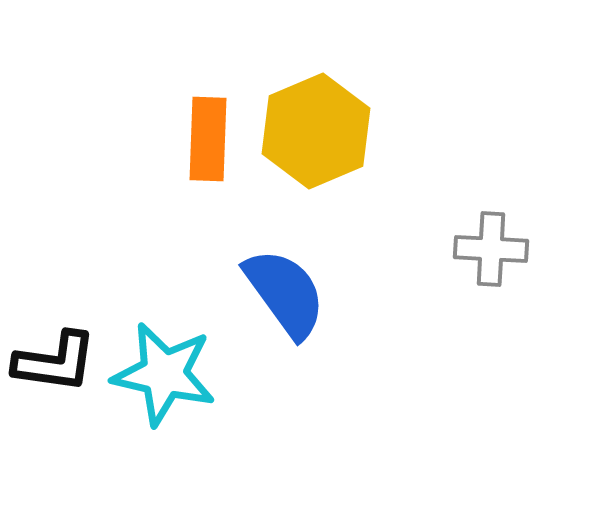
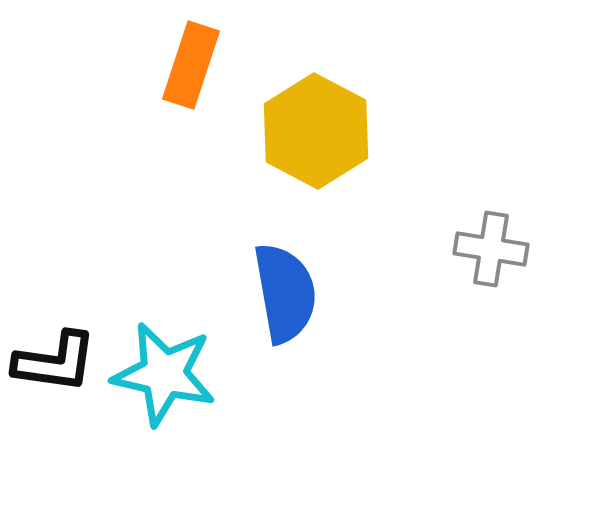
yellow hexagon: rotated 9 degrees counterclockwise
orange rectangle: moved 17 px left, 74 px up; rotated 16 degrees clockwise
gray cross: rotated 6 degrees clockwise
blue semicircle: rotated 26 degrees clockwise
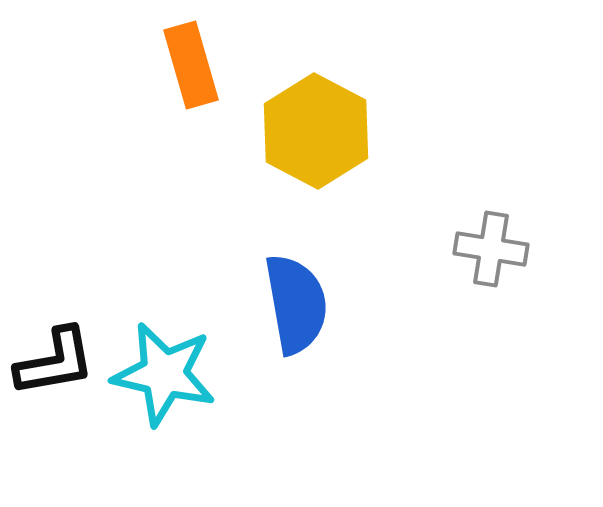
orange rectangle: rotated 34 degrees counterclockwise
blue semicircle: moved 11 px right, 11 px down
black L-shape: rotated 18 degrees counterclockwise
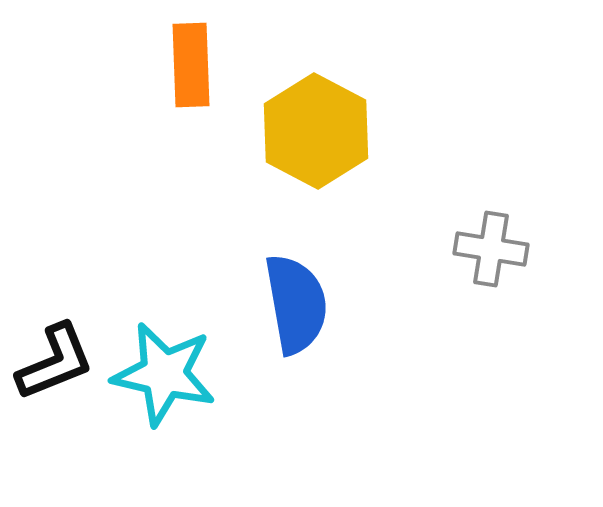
orange rectangle: rotated 14 degrees clockwise
black L-shape: rotated 12 degrees counterclockwise
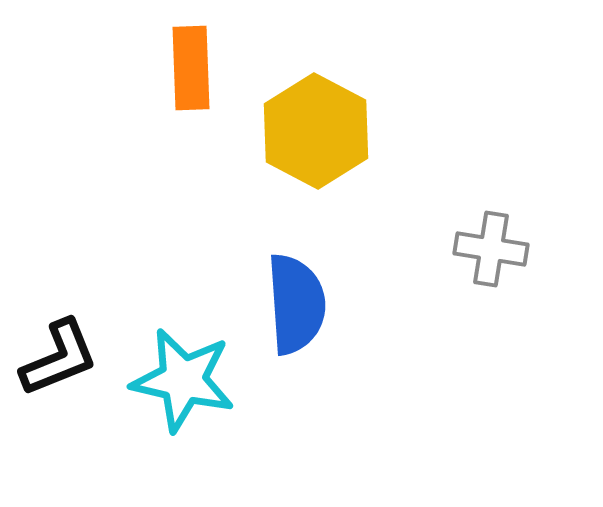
orange rectangle: moved 3 px down
blue semicircle: rotated 6 degrees clockwise
black L-shape: moved 4 px right, 4 px up
cyan star: moved 19 px right, 6 px down
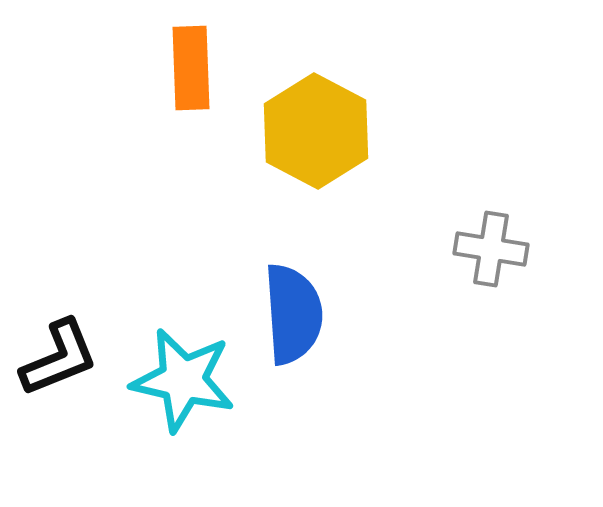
blue semicircle: moved 3 px left, 10 px down
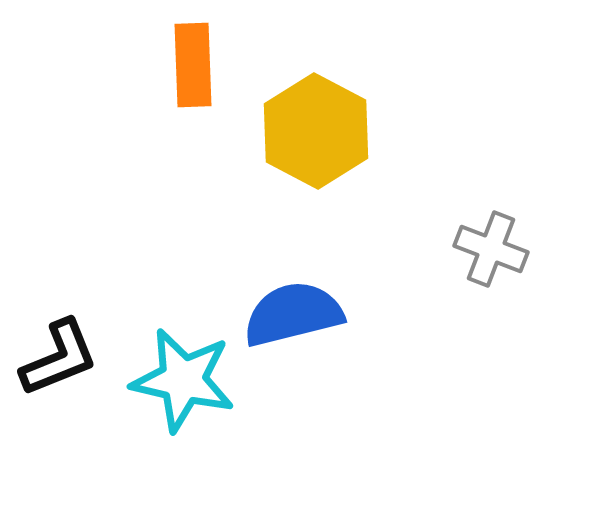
orange rectangle: moved 2 px right, 3 px up
gray cross: rotated 12 degrees clockwise
blue semicircle: rotated 100 degrees counterclockwise
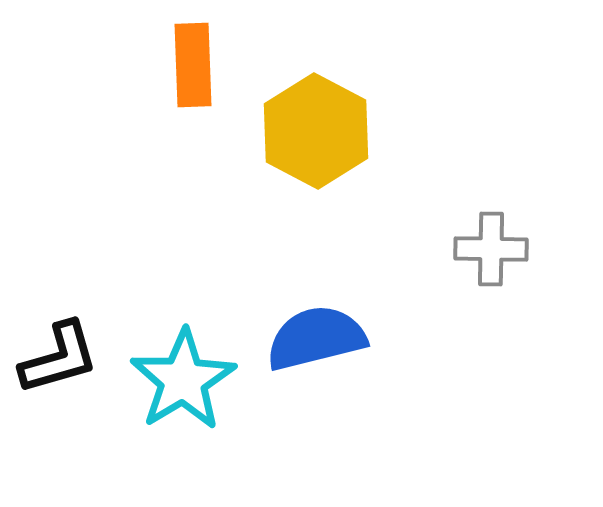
gray cross: rotated 20 degrees counterclockwise
blue semicircle: moved 23 px right, 24 px down
black L-shape: rotated 6 degrees clockwise
cyan star: rotated 28 degrees clockwise
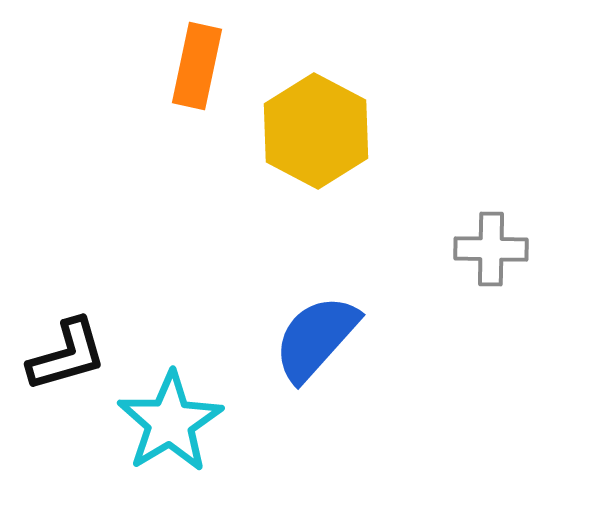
orange rectangle: moved 4 px right, 1 px down; rotated 14 degrees clockwise
blue semicircle: rotated 34 degrees counterclockwise
black L-shape: moved 8 px right, 3 px up
cyan star: moved 13 px left, 42 px down
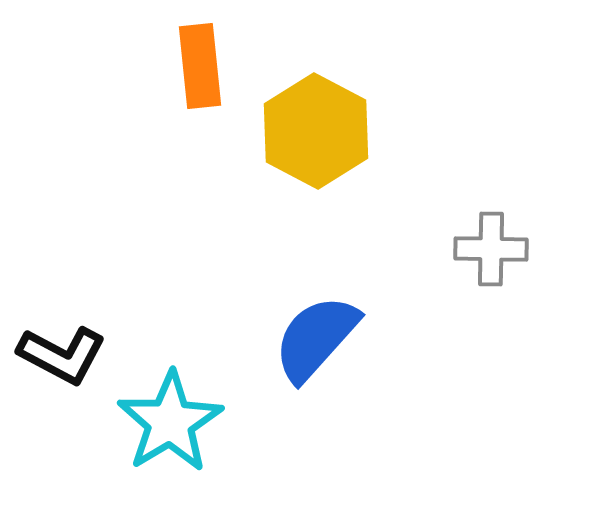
orange rectangle: moved 3 px right; rotated 18 degrees counterclockwise
black L-shape: moved 5 px left; rotated 44 degrees clockwise
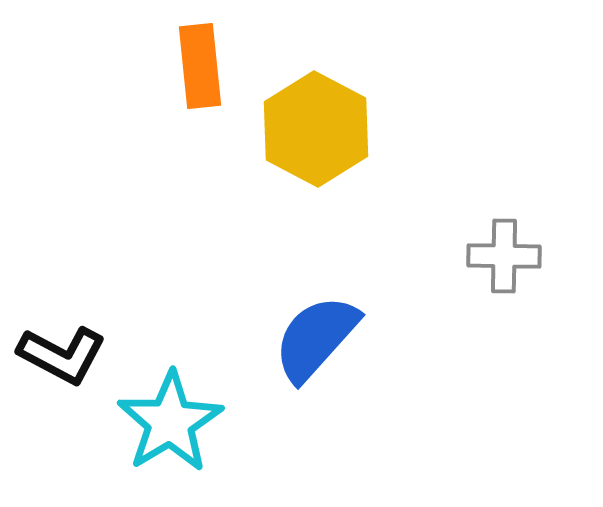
yellow hexagon: moved 2 px up
gray cross: moved 13 px right, 7 px down
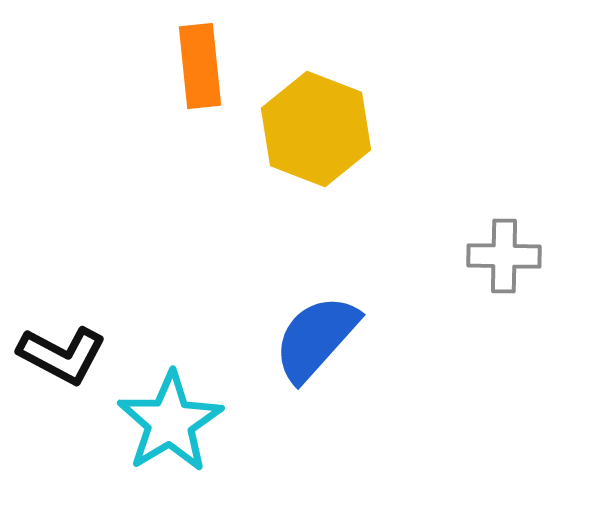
yellow hexagon: rotated 7 degrees counterclockwise
